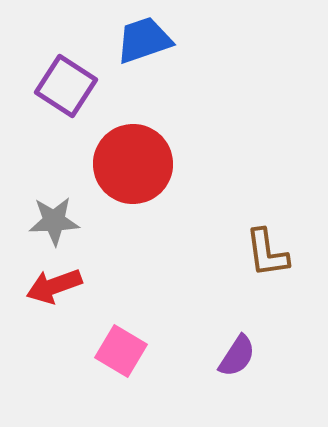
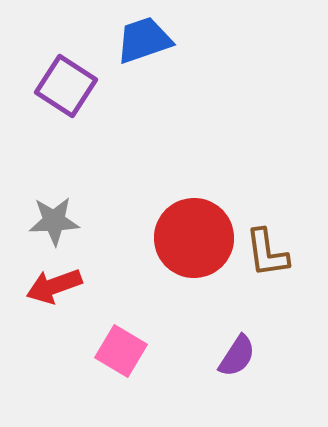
red circle: moved 61 px right, 74 px down
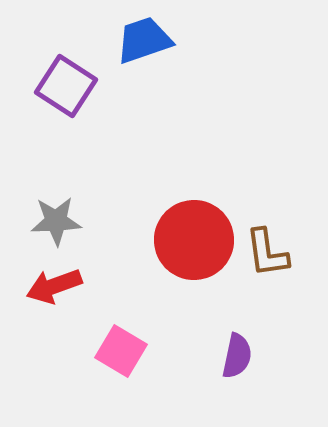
gray star: moved 2 px right
red circle: moved 2 px down
purple semicircle: rotated 21 degrees counterclockwise
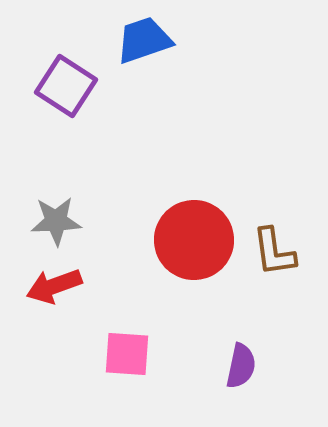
brown L-shape: moved 7 px right, 1 px up
pink square: moved 6 px right, 3 px down; rotated 27 degrees counterclockwise
purple semicircle: moved 4 px right, 10 px down
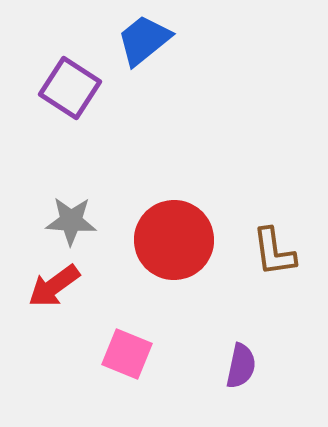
blue trapezoid: rotated 20 degrees counterclockwise
purple square: moved 4 px right, 2 px down
gray star: moved 15 px right; rotated 6 degrees clockwise
red circle: moved 20 px left
red arrow: rotated 16 degrees counterclockwise
pink square: rotated 18 degrees clockwise
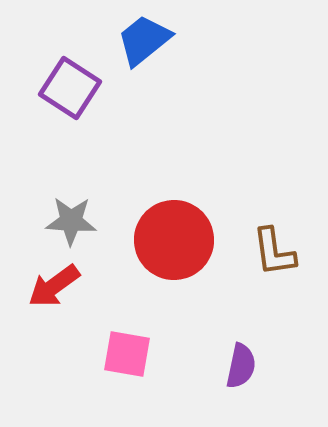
pink square: rotated 12 degrees counterclockwise
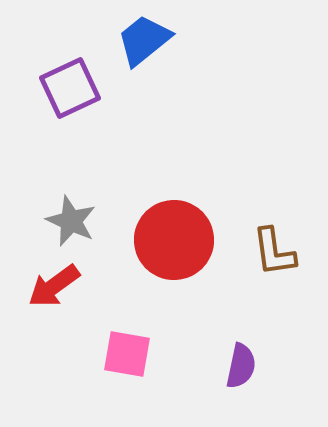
purple square: rotated 32 degrees clockwise
gray star: rotated 21 degrees clockwise
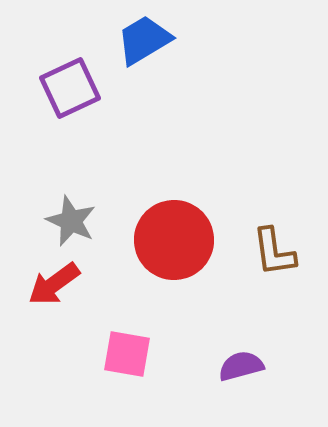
blue trapezoid: rotated 8 degrees clockwise
red arrow: moved 2 px up
purple semicircle: rotated 117 degrees counterclockwise
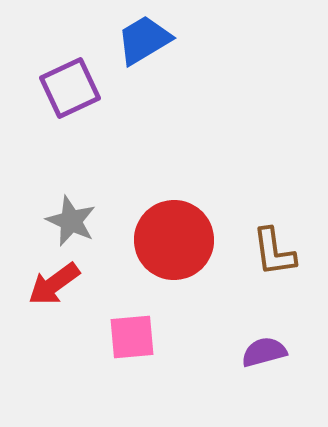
pink square: moved 5 px right, 17 px up; rotated 15 degrees counterclockwise
purple semicircle: moved 23 px right, 14 px up
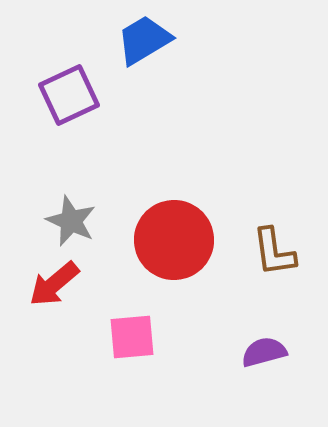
purple square: moved 1 px left, 7 px down
red arrow: rotated 4 degrees counterclockwise
